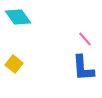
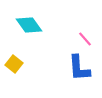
cyan diamond: moved 11 px right, 8 px down
blue L-shape: moved 4 px left
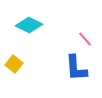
cyan diamond: rotated 28 degrees counterclockwise
blue L-shape: moved 3 px left
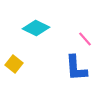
cyan diamond: moved 7 px right, 3 px down
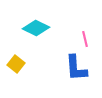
pink line: rotated 28 degrees clockwise
yellow square: moved 2 px right
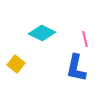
cyan diamond: moved 6 px right, 5 px down
blue L-shape: rotated 16 degrees clockwise
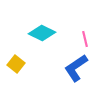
blue L-shape: rotated 44 degrees clockwise
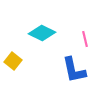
yellow square: moved 3 px left, 3 px up
blue L-shape: moved 2 px left, 2 px down; rotated 68 degrees counterclockwise
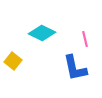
blue L-shape: moved 1 px right, 2 px up
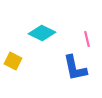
pink line: moved 2 px right
yellow square: rotated 12 degrees counterclockwise
